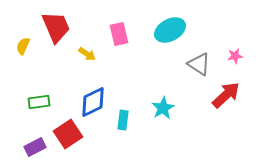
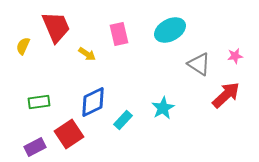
cyan rectangle: rotated 36 degrees clockwise
red square: moved 1 px right
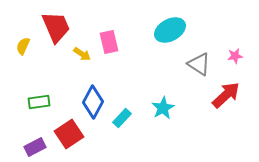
pink rectangle: moved 10 px left, 8 px down
yellow arrow: moved 5 px left
blue diamond: rotated 36 degrees counterclockwise
cyan rectangle: moved 1 px left, 2 px up
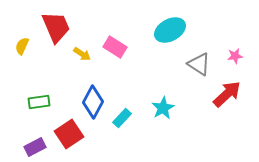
pink rectangle: moved 6 px right, 5 px down; rotated 45 degrees counterclockwise
yellow semicircle: moved 1 px left
red arrow: moved 1 px right, 1 px up
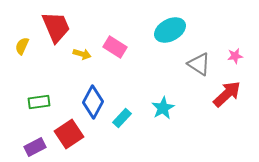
yellow arrow: rotated 18 degrees counterclockwise
